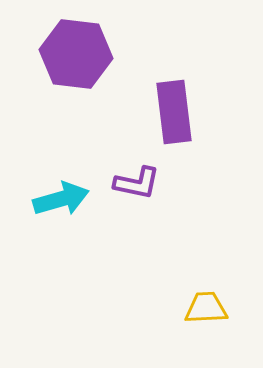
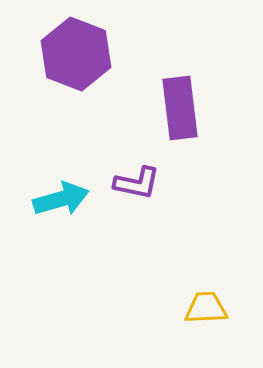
purple hexagon: rotated 14 degrees clockwise
purple rectangle: moved 6 px right, 4 px up
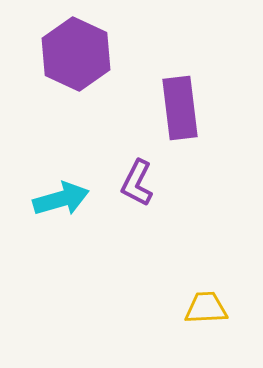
purple hexagon: rotated 4 degrees clockwise
purple L-shape: rotated 105 degrees clockwise
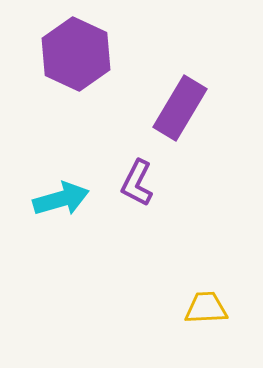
purple rectangle: rotated 38 degrees clockwise
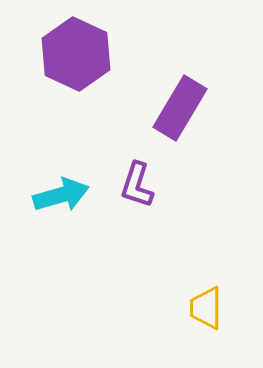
purple L-shape: moved 2 px down; rotated 9 degrees counterclockwise
cyan arrow: moved 4 px up
yellow trapezoid: rotated 87 degrees counterclockwise
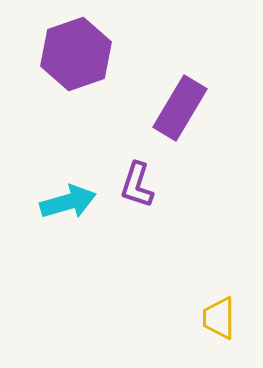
purple hexagon: rotated 16 degrees clockwise
cyan arrow: moved 7 px right, 7 px down
yellow trapezoid: moved 13 px right, 10 px down
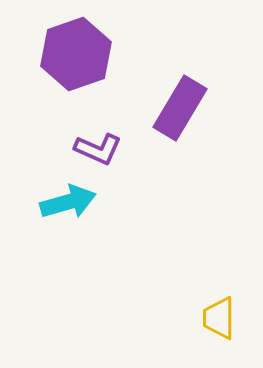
purple L-shape: moved 39 px left, 36 px up; rotated 84 degrees counterclockwise
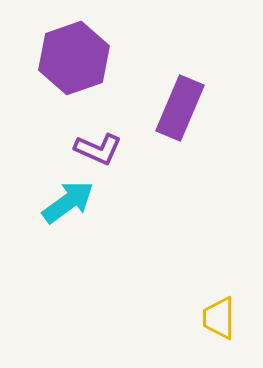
purple hexagon: moved 2 px left, 4 px down
purple rectangle: rotated 8 degrees counterclockwise
cyan arrow: rotated 20 degrees counterclockwise
